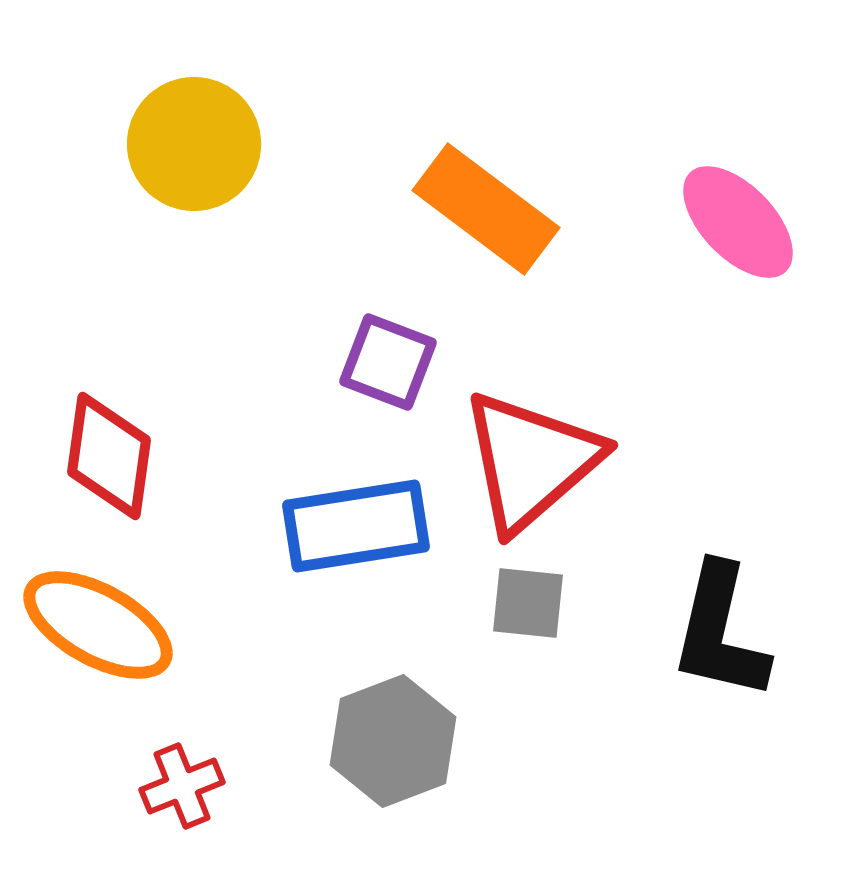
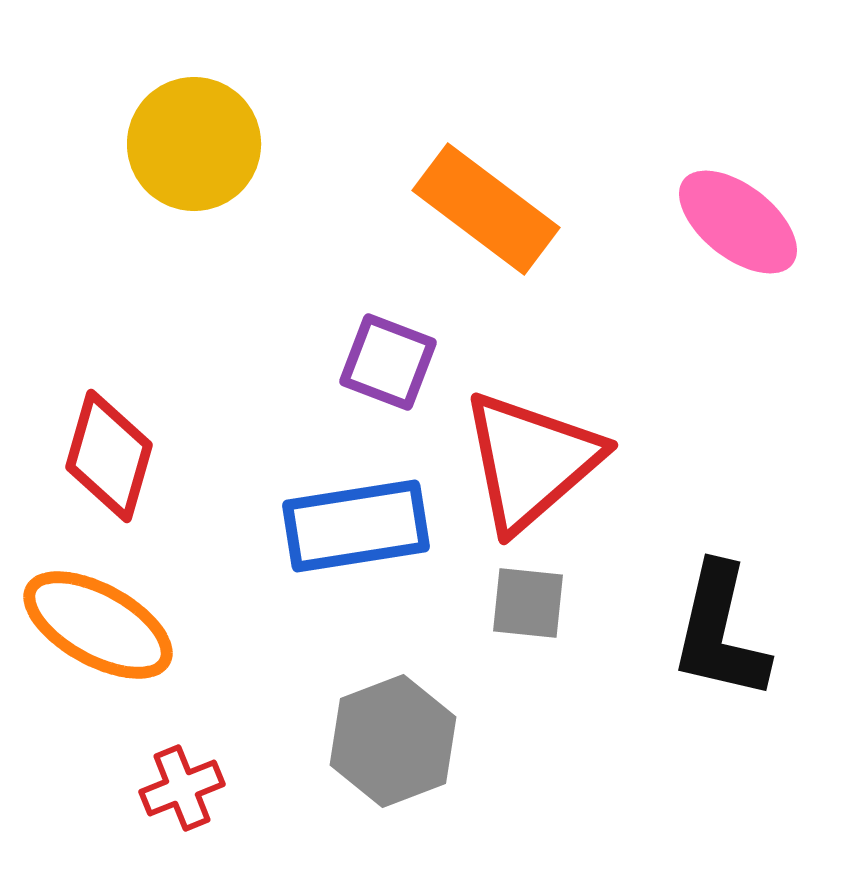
pink ellipse: rotated 8 degrees counterclockwise
red diamond: rotated 8 degrees clockwise
red cross: moved 2 px down
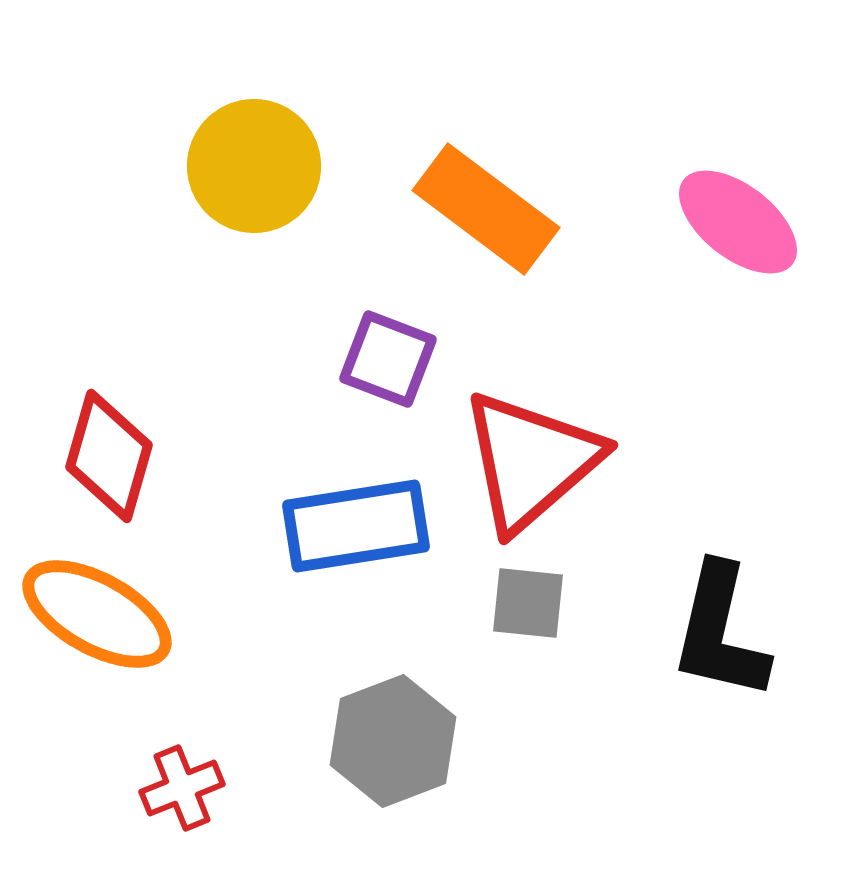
yellow circle: moved 60 px right, 22 px down
purple square: moved 3 px up
orange ellipse: moved 1 px left, 11 px up
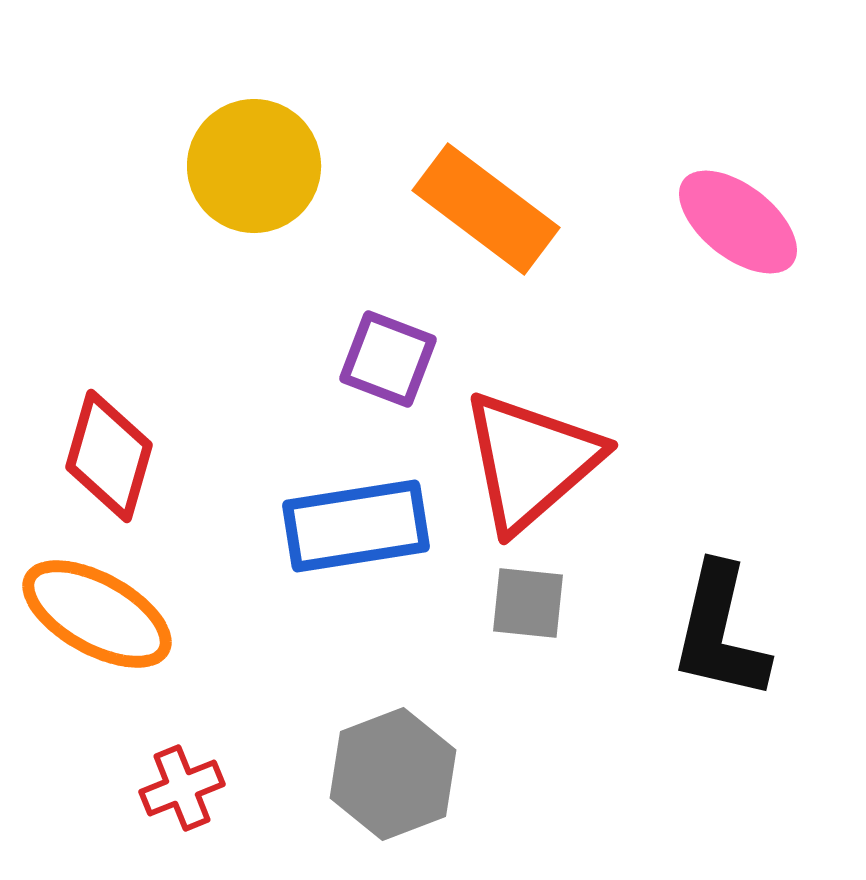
gray hexagon: moved 33 px down
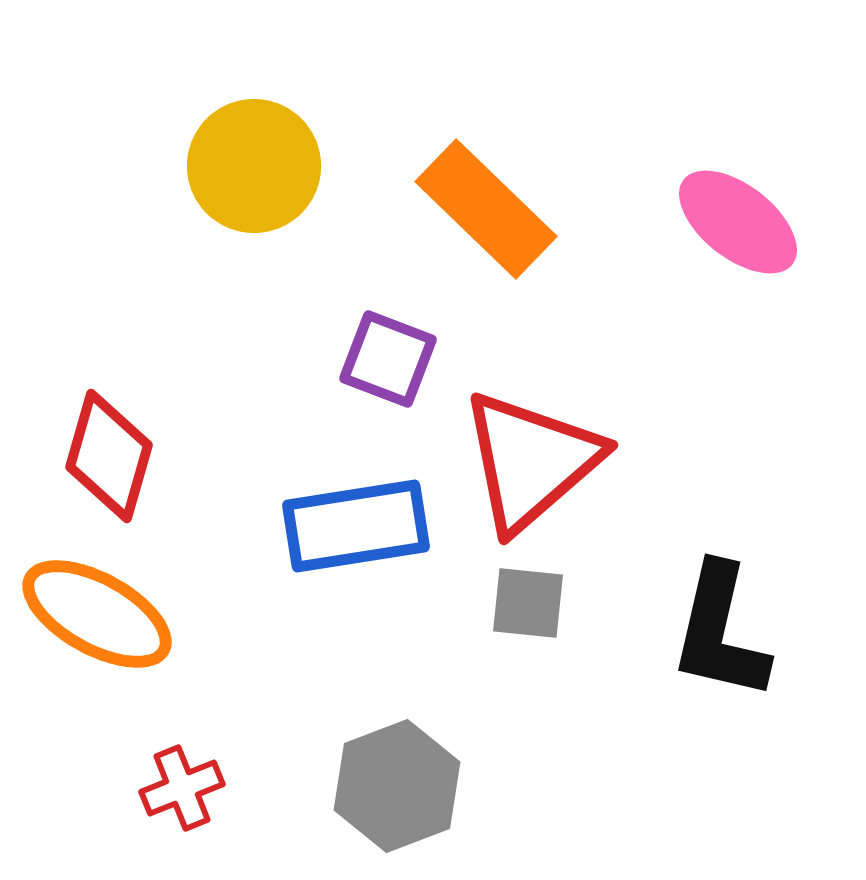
orange rectangle: rotated 7 degrees clockwise
gray hexagon: moved 4 px right, 12 px down
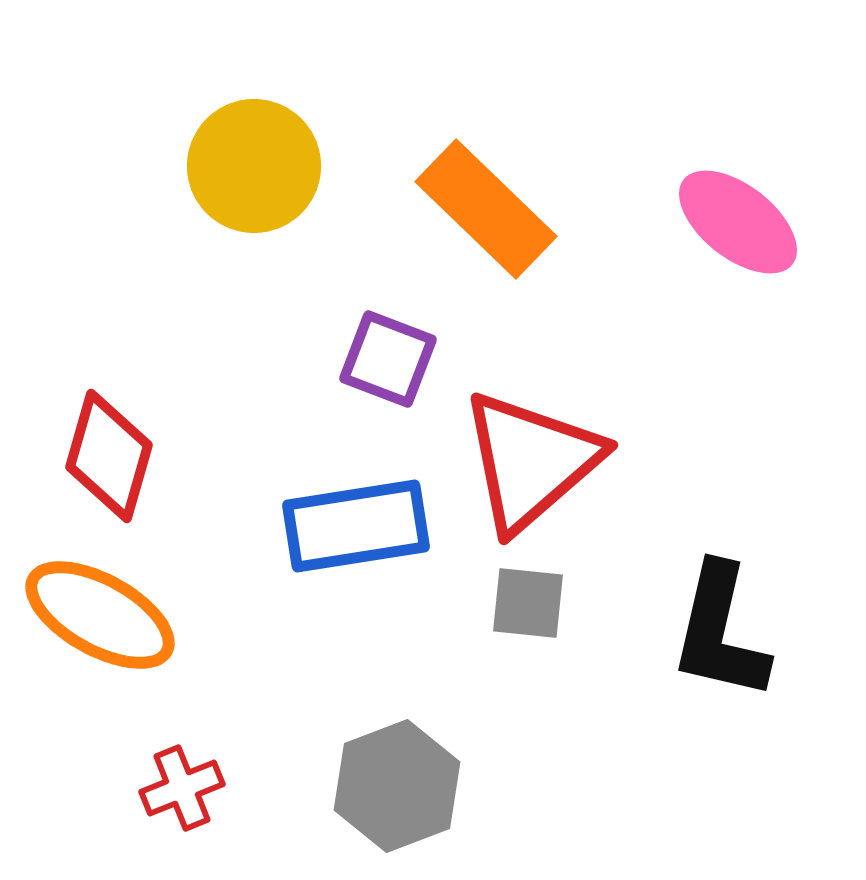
orange ellipse: moved 3 px right, 1 px down
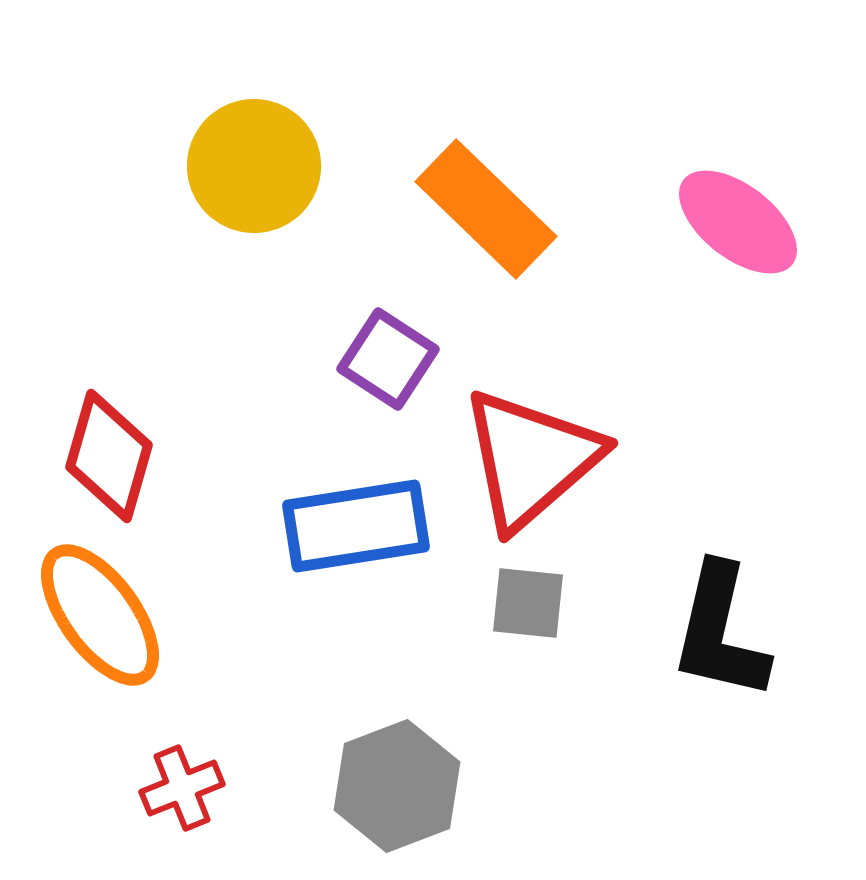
purple square: rotated 12 degrees clockwise
red triangle: moved 2 px up
orange ellipse: rotated 25 degrees clockwise
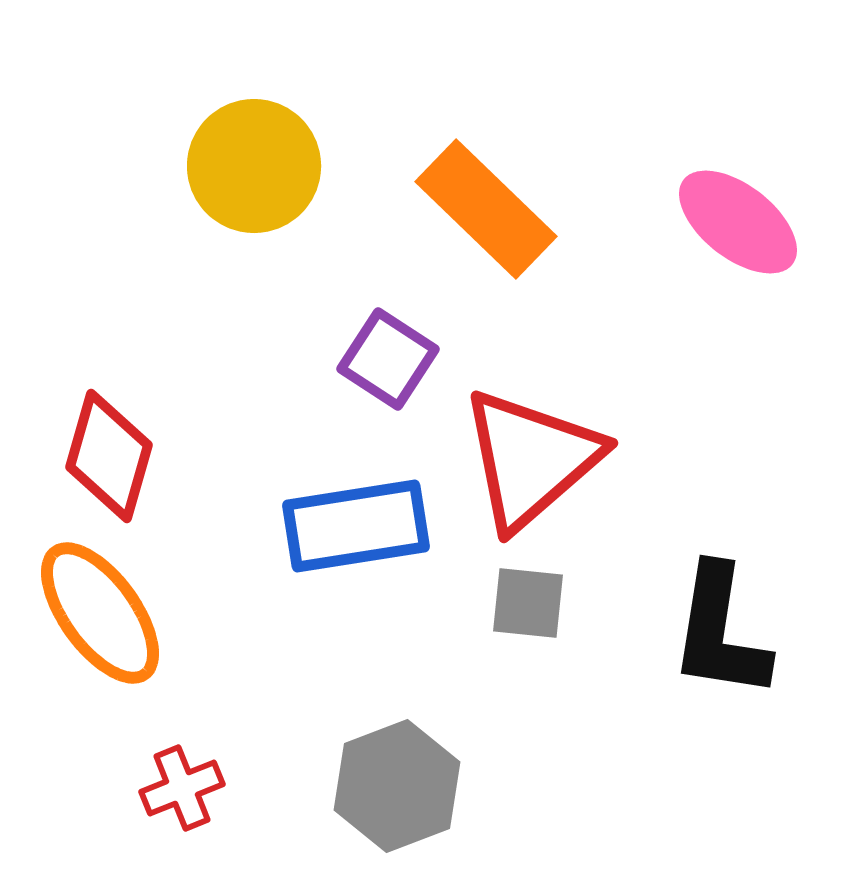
orange ellipse: moved 2 px up
black L-shape: rotated 4 degrees counterclockwise
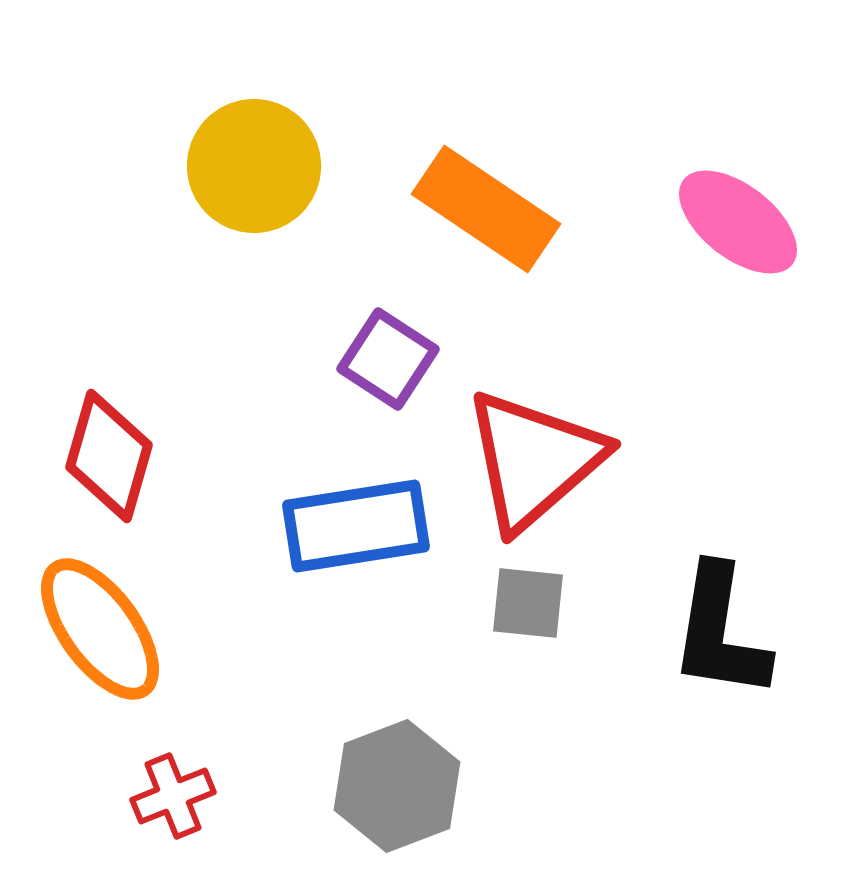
orange rectangle: rotated 10 degrees counterclockwise
red triangle: moved 3 px right, 1 px down
orange ellipse: moved 16 px down
red cross: moved 9 px left, 8 px down
